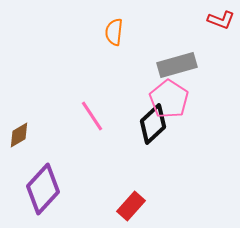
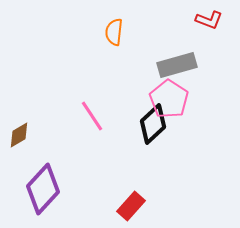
red L-shape: moved 12 px left
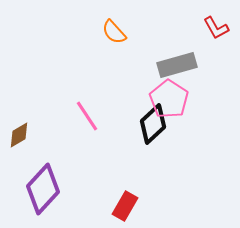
red L-shape: moved 7 px right, 8 px down; rotated 40 degrees clockwise
orange semicircle: rotated 48 degrees counterclockwise
pink line: moved 5 px left
red rectangle: moved 6 px left; rotated 12 degrees counterclockwise
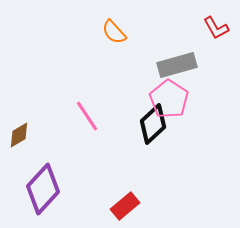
red rectangle: rotated 20 degrees clockwise
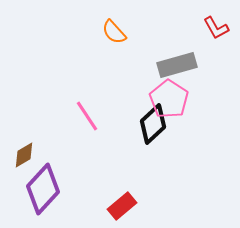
brown diamond: moved 5 px right, 20 px down
red rectangle: moved 3 px left
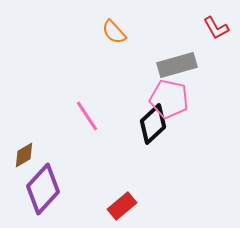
pink pentagon: rotated 21 degrees counterclockwise
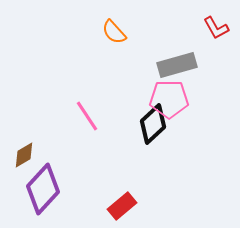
pink pentagon: rotated 12 degrees counterclockwise
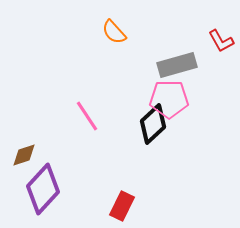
red L-shape: moved 5 px right, 13 px down
brown diamond: rotated 12 degrees clockwise
red rectangle: rotated 24 degrees counterclockwise
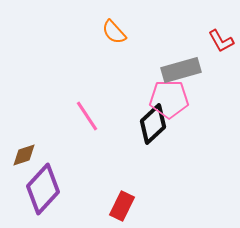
gray rectangle: moved 4 px right, 5 px down
